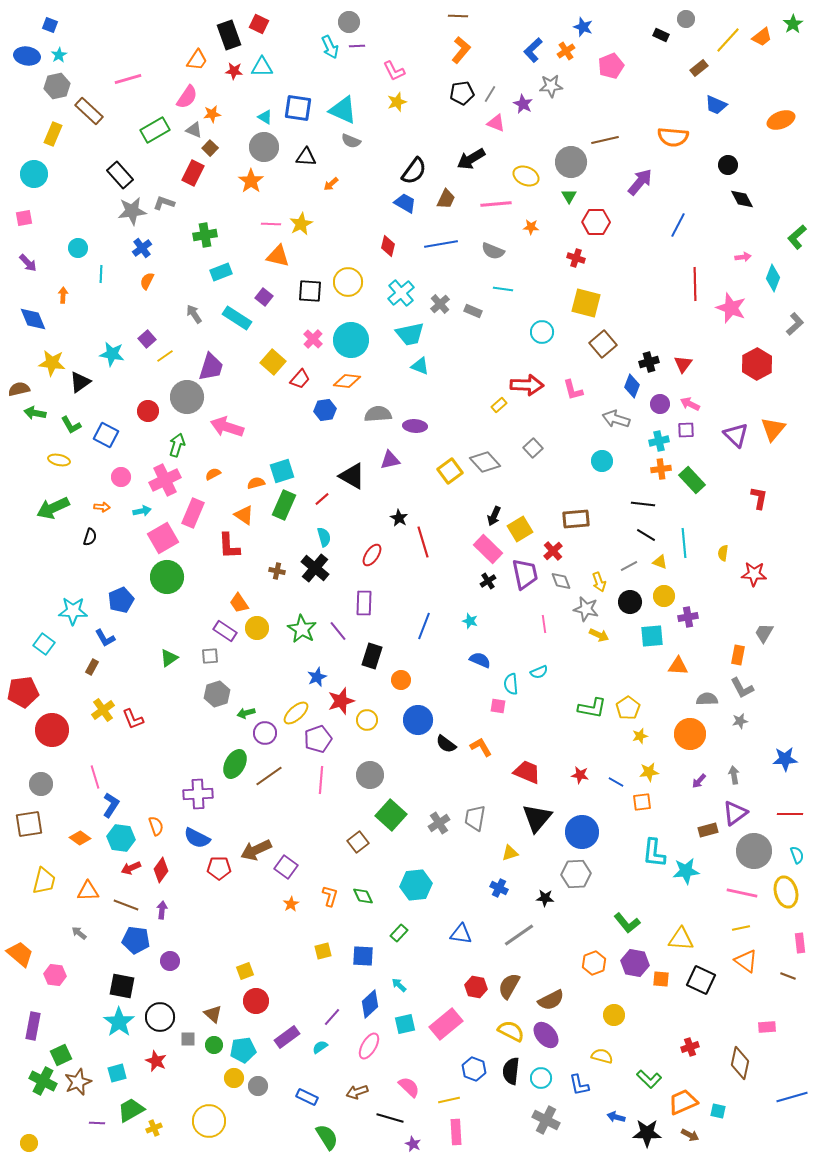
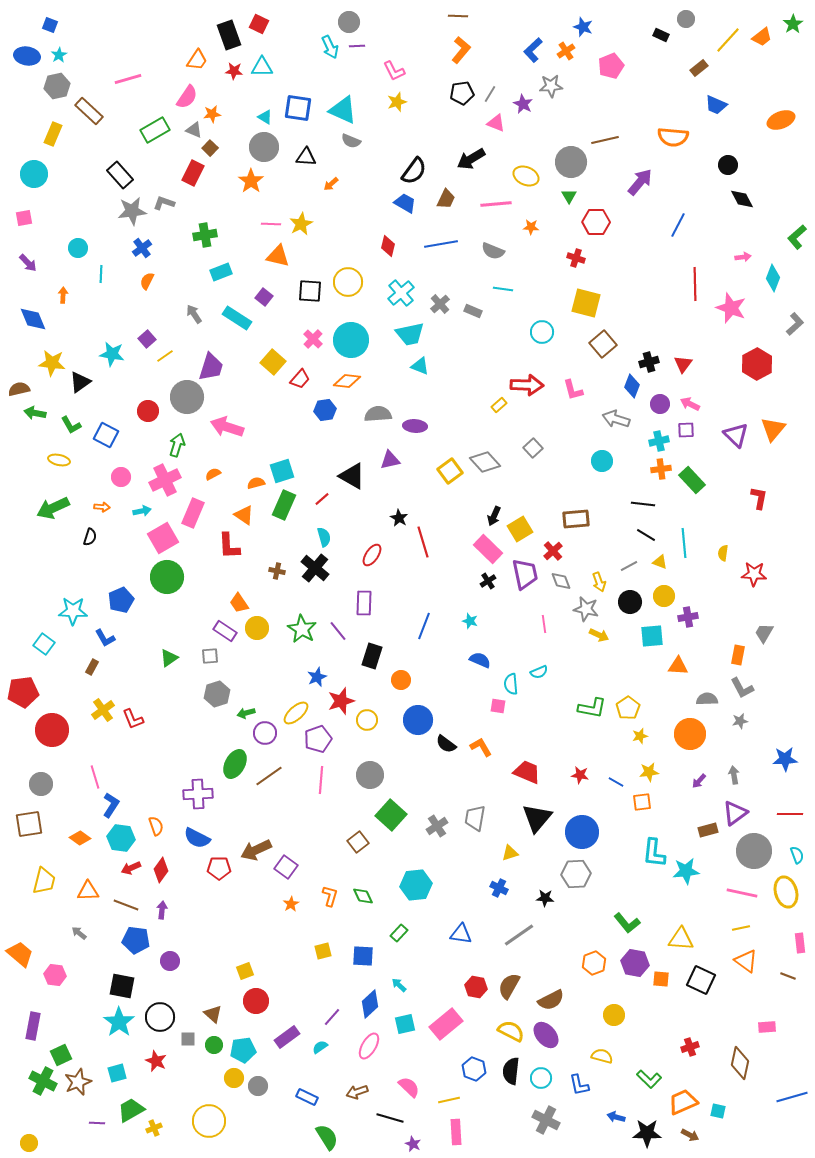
gray cross at (439, 823): moved 2 px left, 3 px down
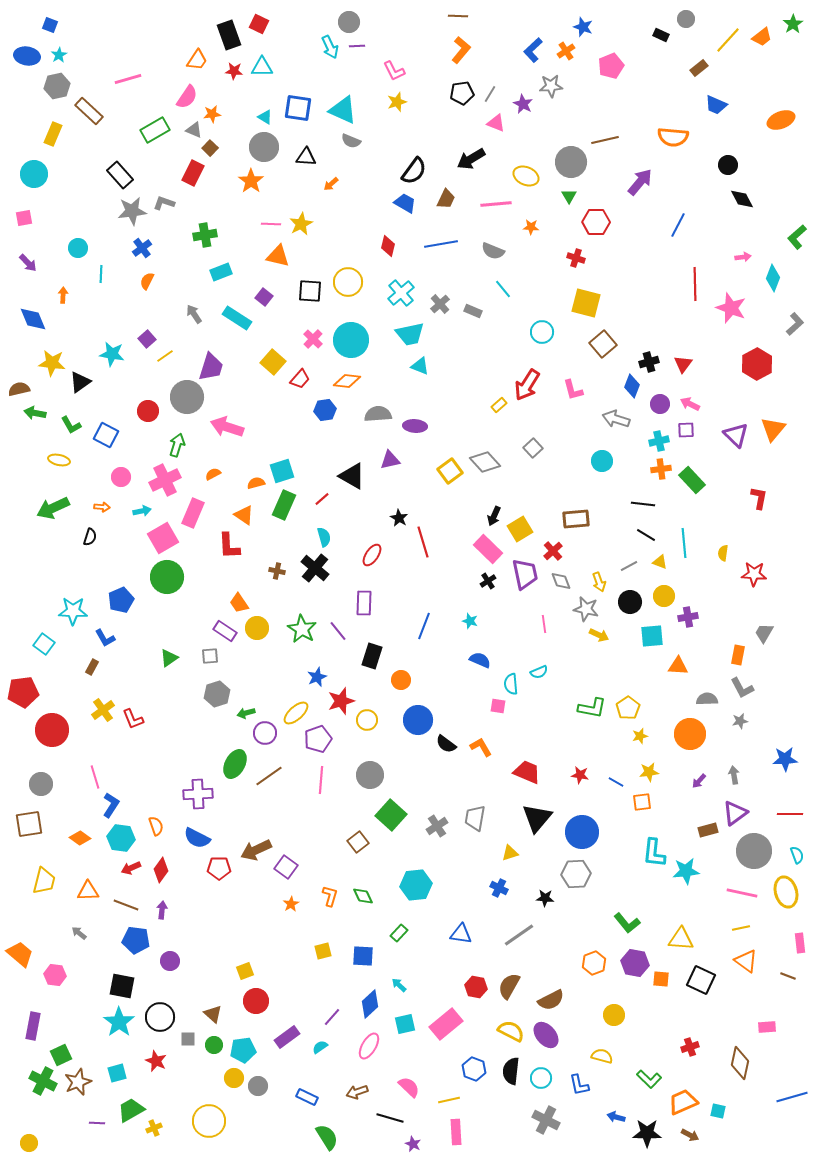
cyan line at (503, 289): rotated 42 degrees clockwise
red arrow at (527, 385): rotated 120 degrees clockwise
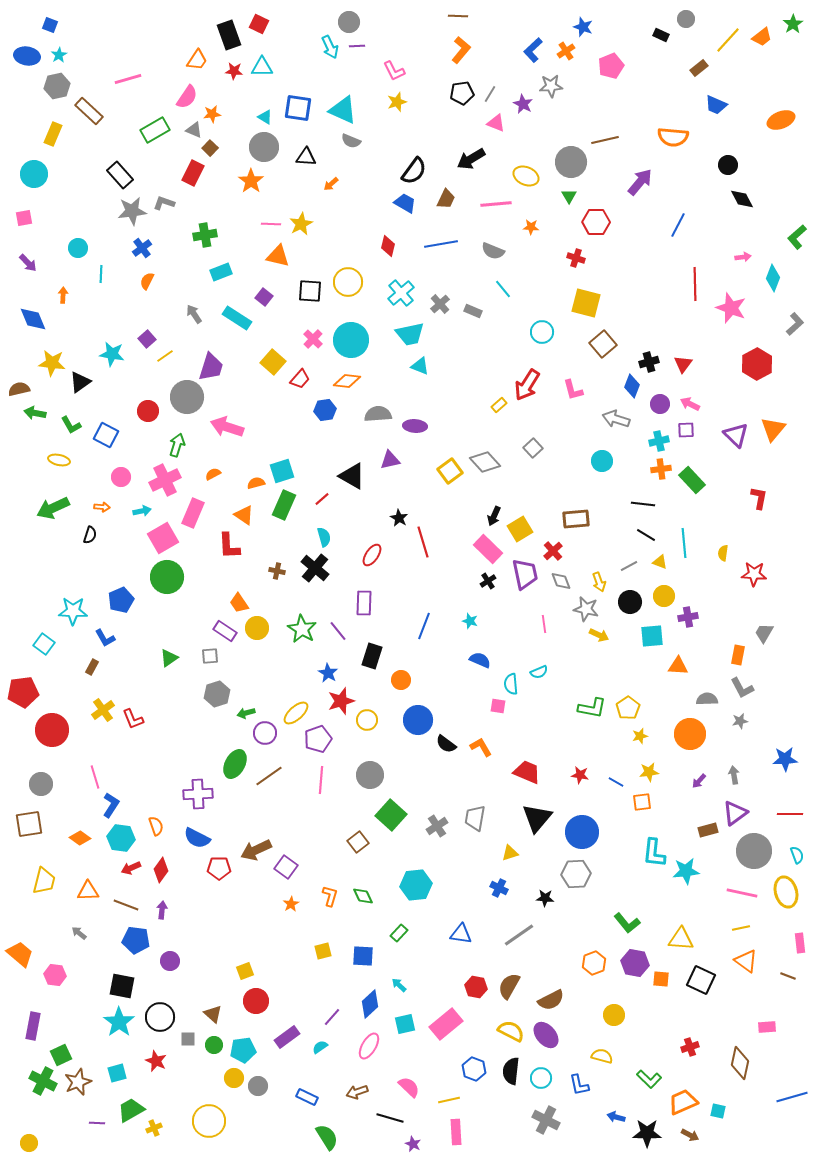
black semicircle at (90, 537): moved 2 px up
blue star at (317, 677): moved 11 px right, 4 px up; rotated 18 degrees counterclockwise
